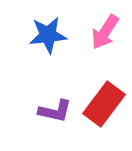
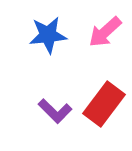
pink arrow: rotated 15 degrees clockwise
purple L-shape: rotated 32 degrees clockwise
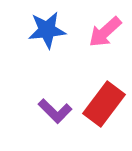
blue star: moved 1 px left, 5 px up
